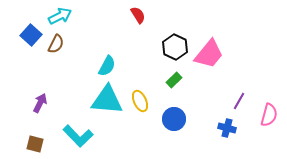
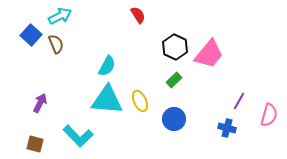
brown semicircle: rotated 48 degrees counterclockwise
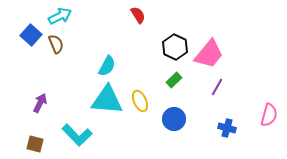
purple line: moved 22 px left, 14 px up
cyan L-shape: moved 1 px left, 1 px up
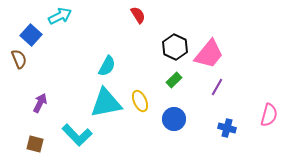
brown semicircle: moved 37 px left, 15 px down
cyan triangle: moved 1 px left, 3 px down; rotated 16 degrees counterclockwise
